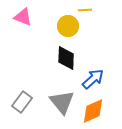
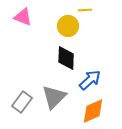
blue arrow: moved 3 px left, 1 px down
gray triangle: moved 8 px left, 5 px up; rotated 24 degrees clockwise
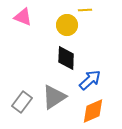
yellow circle: moved 1 px left, 1 px up
gray triangle: rotated 12 degrees clockwise
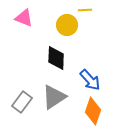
pink triangle: moved 1 px right, 1 px down
black diamond: moved 10 px left
blue arrow: rotated 90 degrees clockwise
orange diamond: rotated 48 degrees counterclockwise
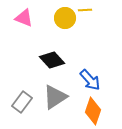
yellow circle: moved 2 px left, 7 px up
black diamond: moved 4 px left, 2 px down; rotated 45 degrees counterclockwise
gray triangle: moved 1 px right
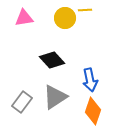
pink triangle: rotated 30 degrees counterclockwise
blue arrow: rotated 30 degrees clockwise
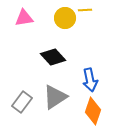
black diamond: moved 1 px right, 3 px up
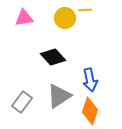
gray triangle: moved 4 px right, 1 px up
orange diamond: moved 3 px left
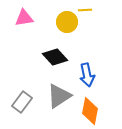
yellow circle: moved 2 px right, 4 px down
black diamond: moved 2 px right
blue arrow: moved 3 px left, 5 px up
orange diamond: rotated 8 degrees counterclockwise
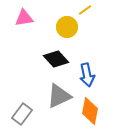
yellow line: rotated 32 degrees counterclockwise
yellow circle: moved 5 px down
black diamond: moved 1 px right, 2 px down
gray triangle: rotated 8 degrees clockwise
gray rectangle: moved 12 px down
